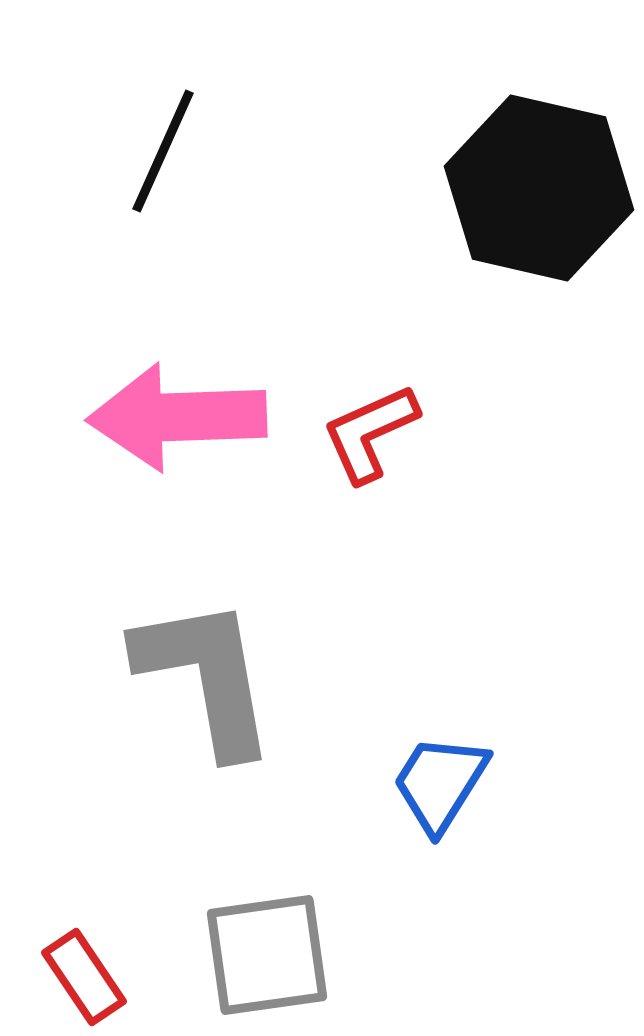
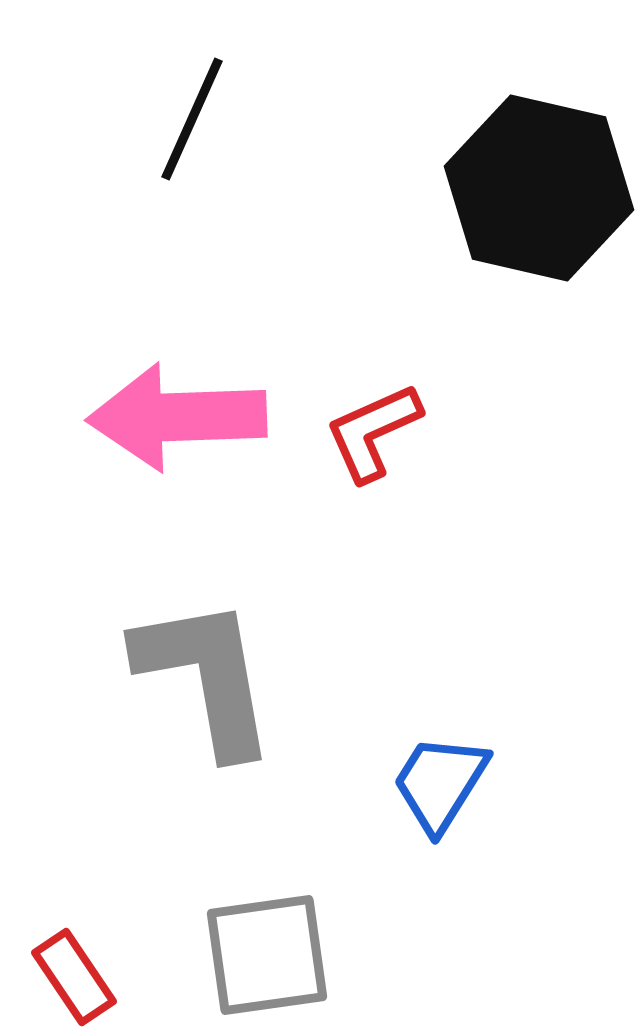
black line: moved 29 px right, 32 px up
red L-shape: moved 3 px right, 1 px up
red rectangle: moved 10 px left
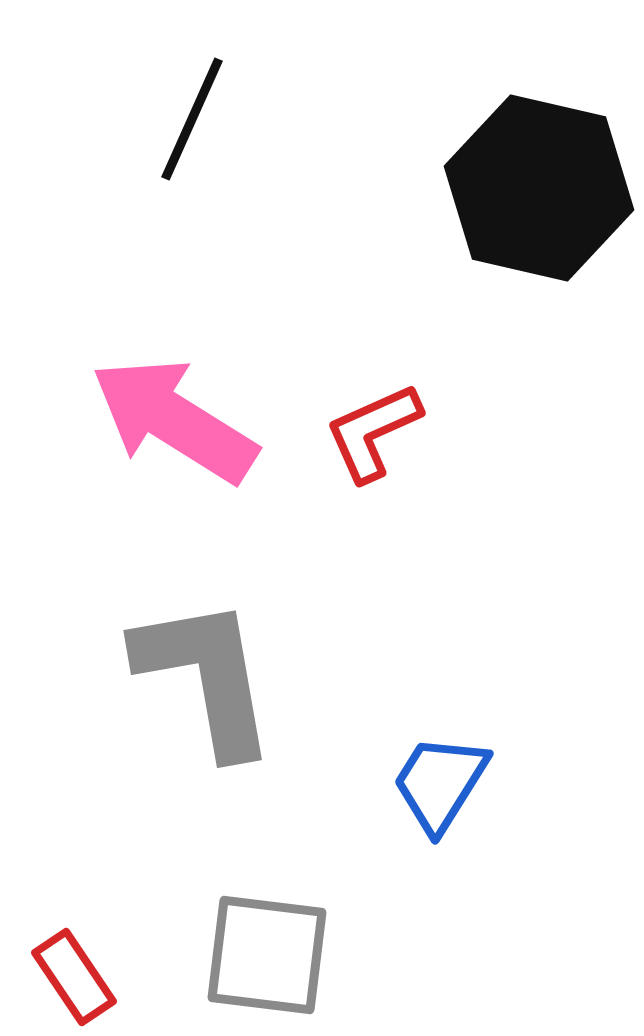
pink arrow: moved 3 px left, 3 px down; rotated 34 degrees clockwise
gray square: rotated 15 degrees clockwise
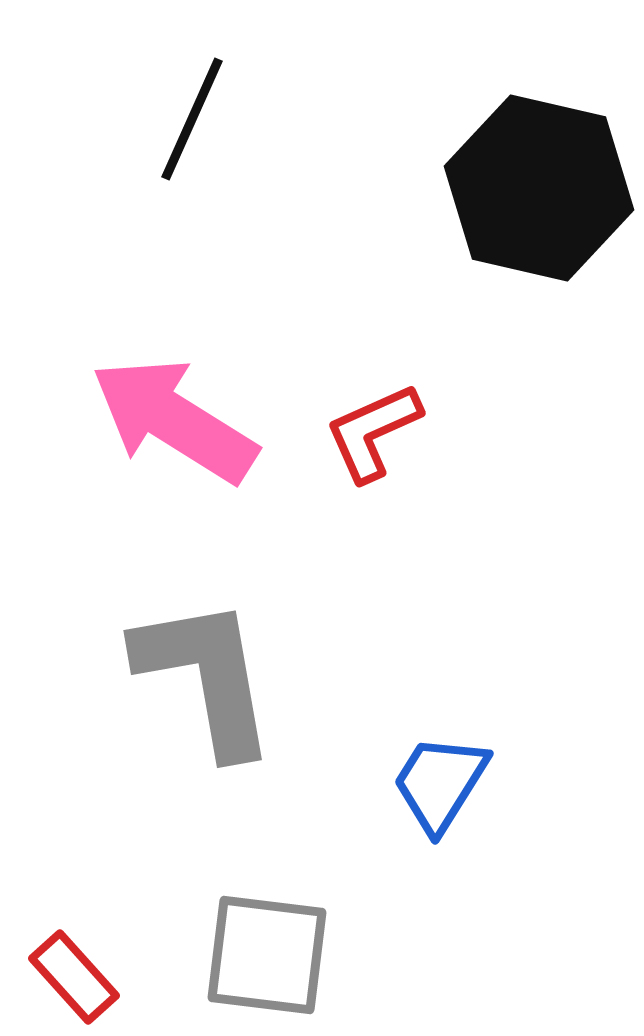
red rectangle: rotated 8 degrees counterclockwise
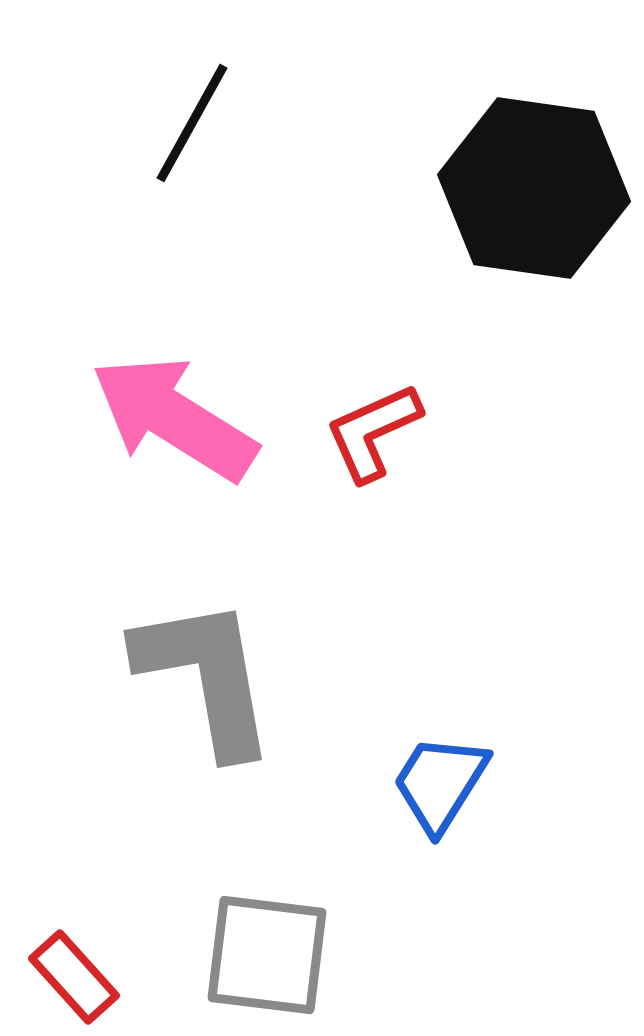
black line: moved 4 px down; rotated 5 degrees clockwise
black hexagon: moved 5 px left; rotated 5 degrees counterclockwise
pink arrow: moved 2 px up
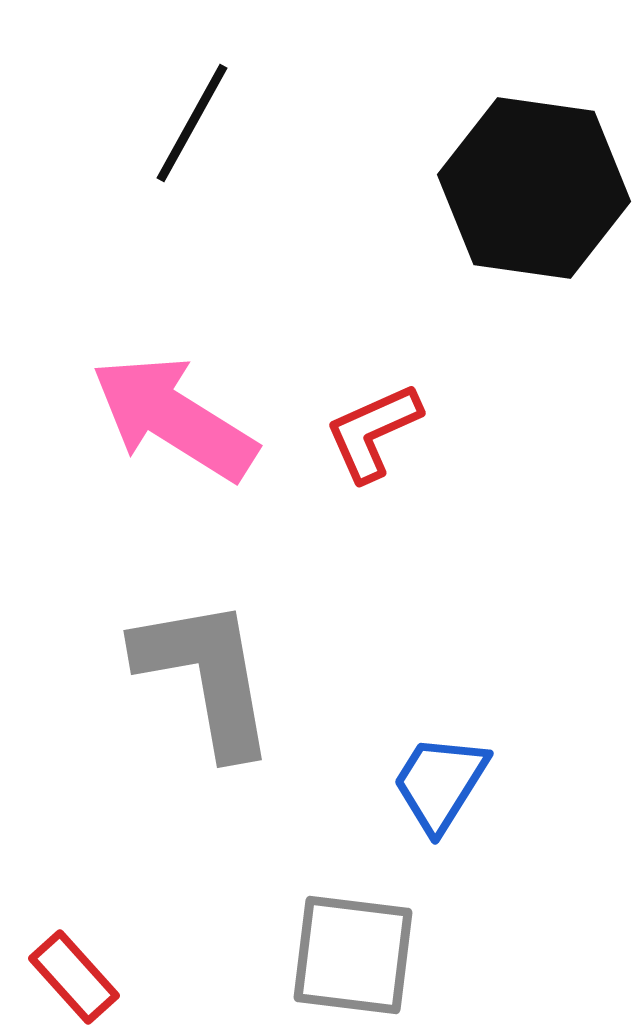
gray square: moved 86 px right
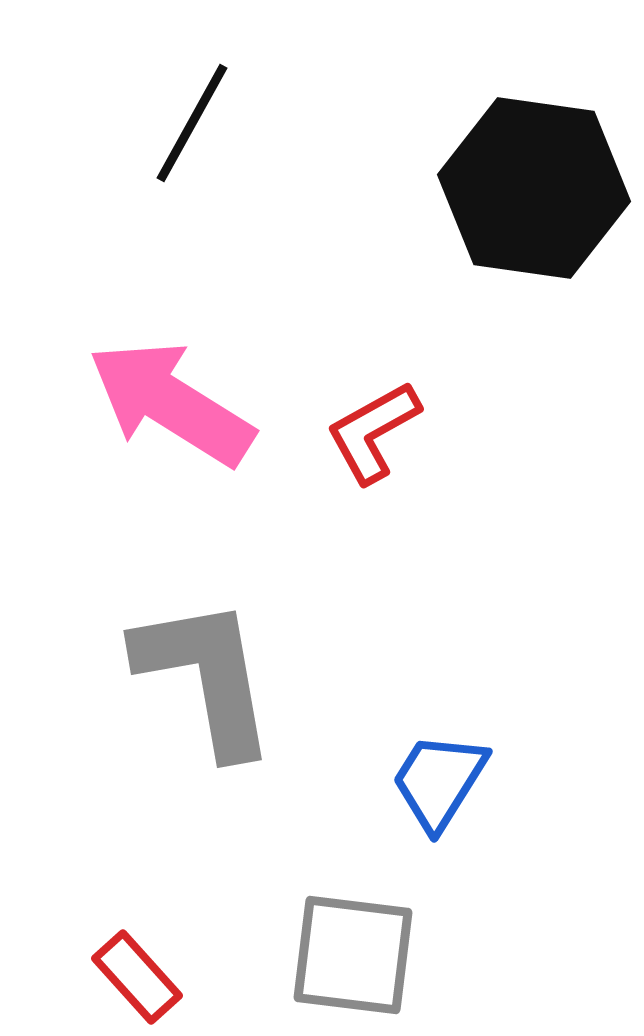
pink arrow: moved 3 px left, 15 px up
red L-shape: rotated 5 degrees counterclockwise
blue trapezoid: moved 1 px left, 2 px up
red rectangle: moved 63 px right
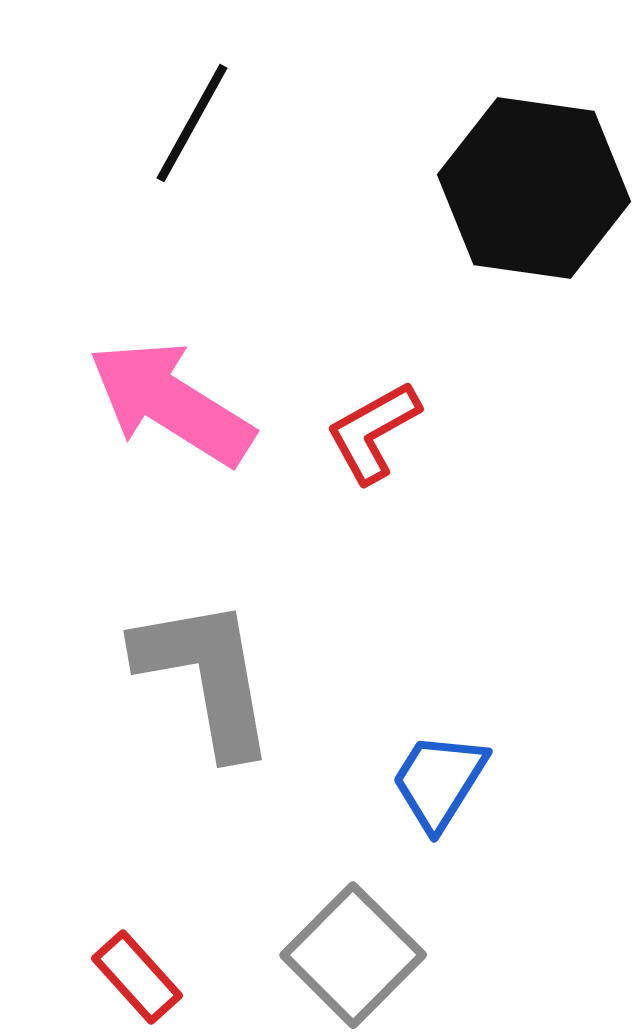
gray square: rotated 38 degrees clockwise
